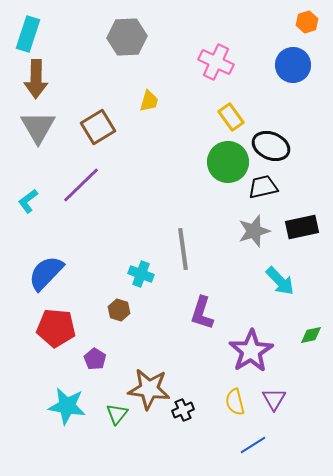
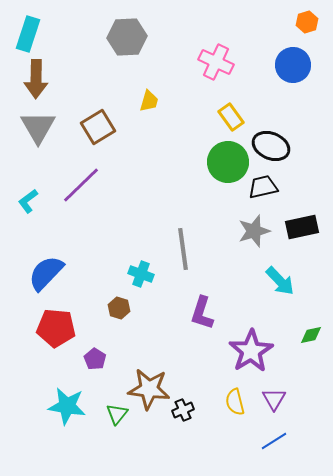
brown hexagon: moved 2 px up
blue line: moved 21 px right, 4 px up
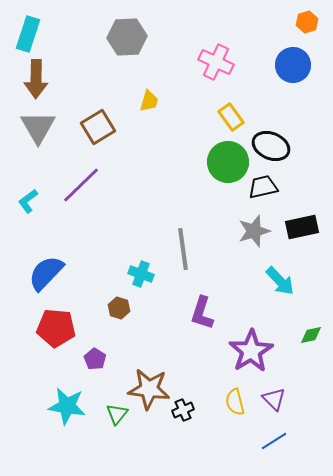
purple triangle: rotated 15 degrees counterclockwise
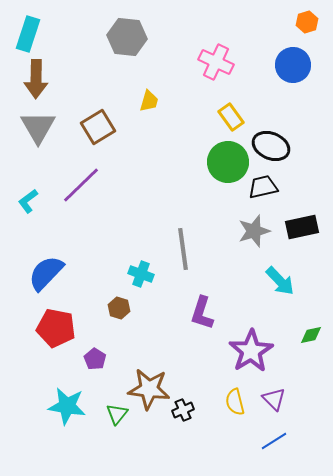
gray hexagon: rotated 9 degrees clockwise
red pentagon: rotated 6 degrees clockwise
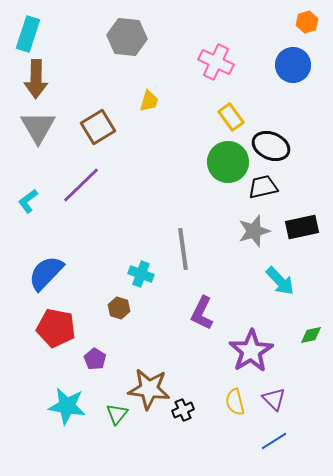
purple L-shape: rotated 8 degrees clockwise
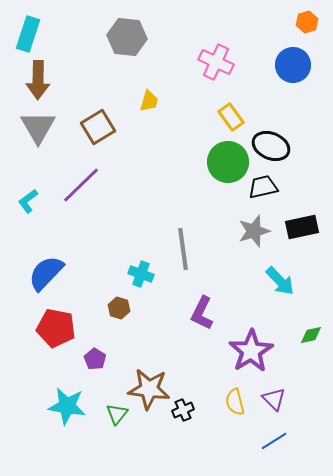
brown arrow: moved 2 px right, 1 px down
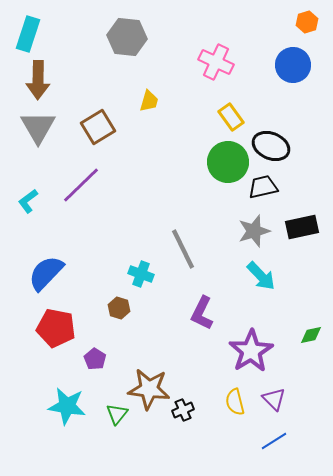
gray line: rotated 18 degrees counterclockwise
cyan arrow: moved 19 px left, 5 px up
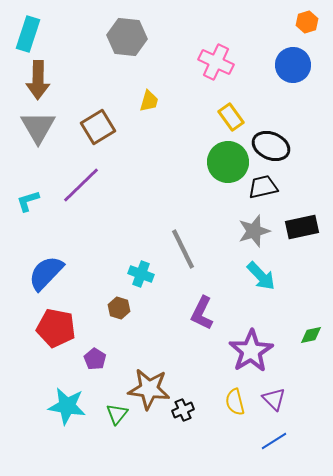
cyan L-shape: rotated 20 degrees clockwise
